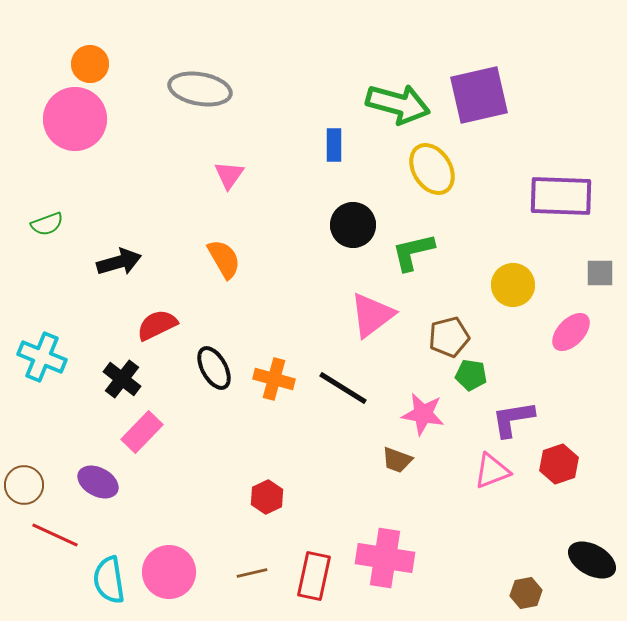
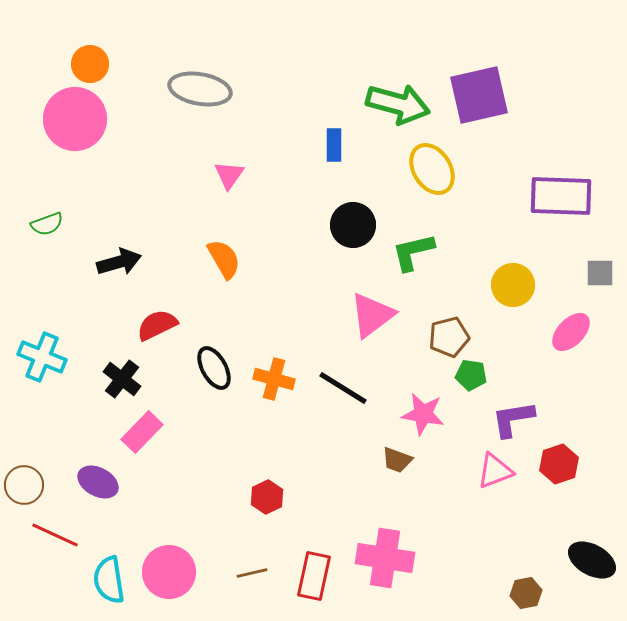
pink triangle at (492, 471): moved 3 px right
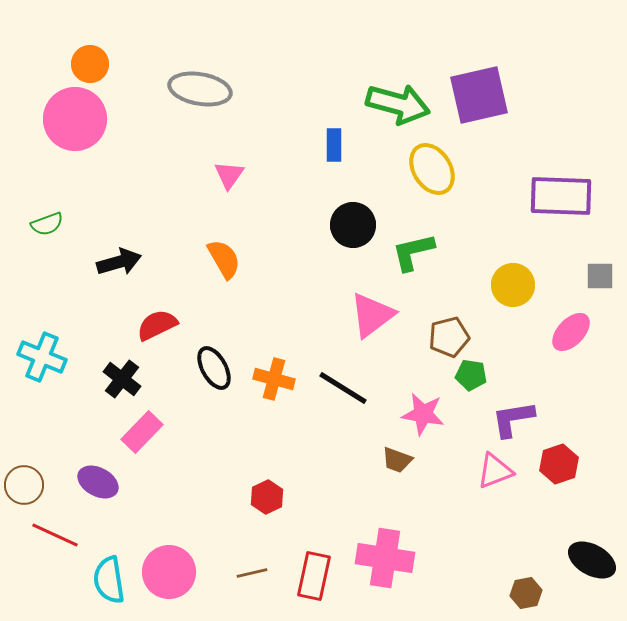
gray square at (600, 273): moved 3 px down
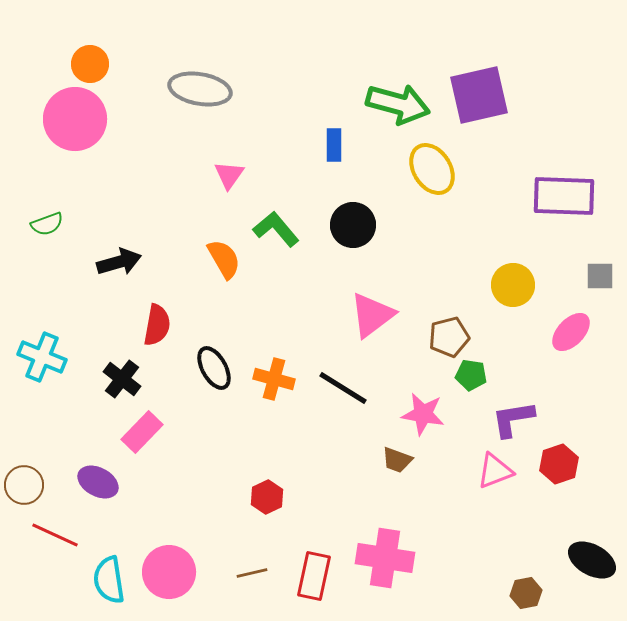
purple rectangle at (561, 196): moved 3 px right
green L-shape at (413, 252): moved 137 px left, 23 px up; rotated 63 degrees clockwise
red semicircle at (157, 325): rotated 126 degrees clockwise
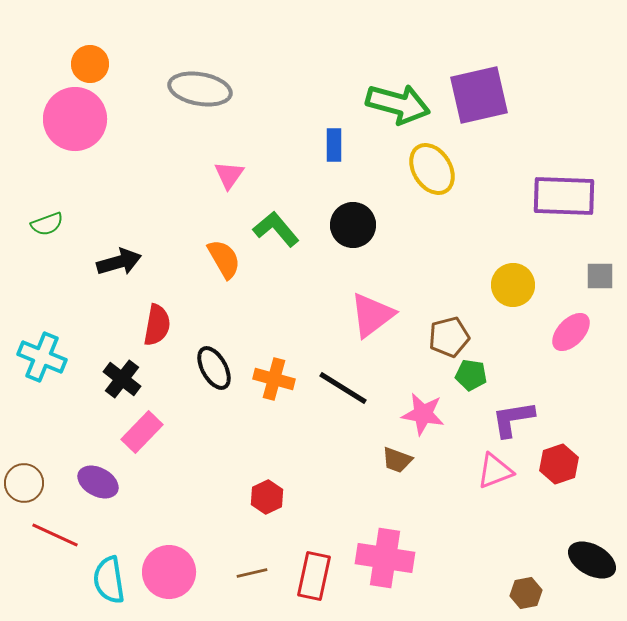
brown circle at (24, 485): moved 2 px up
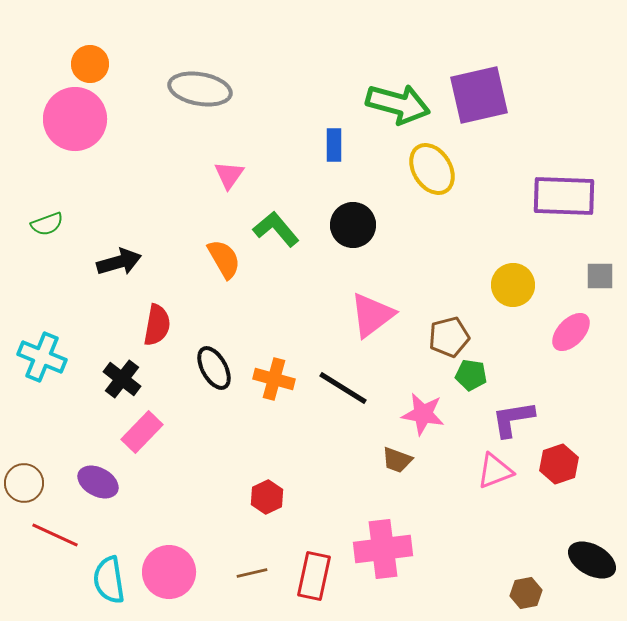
pink cross at (385, 558): moved 2 px left, 9 px up; rotated 16 degrees counterclockwise
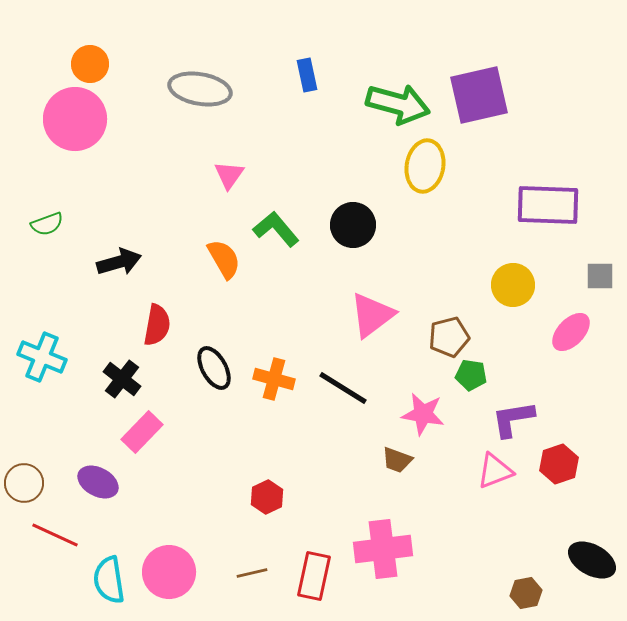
blue rectangle at (334, 145): moved 27 px left, 70 px up; rotated 12 degrees counterclockwise
yellow ellipse at (432, 169): moved 7 px left, 3 px up; rotated 42 degrees clockwise
purple rectangle at (564, 196): moved 16 px left, 9 px down
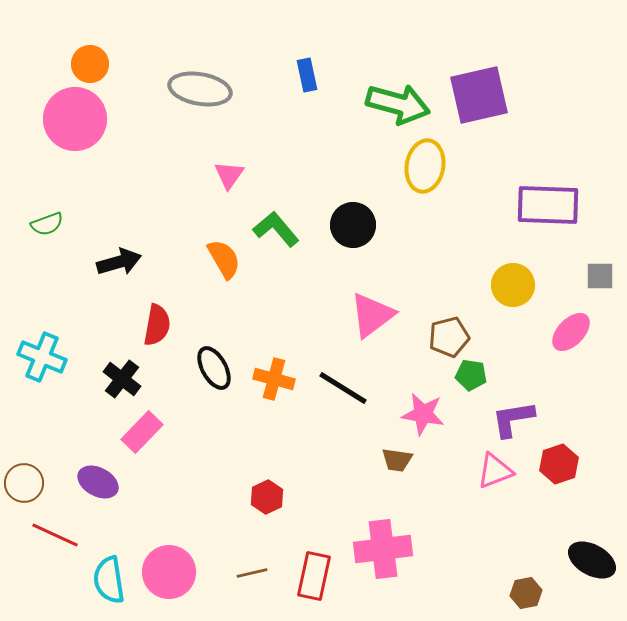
brown trapezoid at (397, 460): rotated 12 degrees counterclockwise
